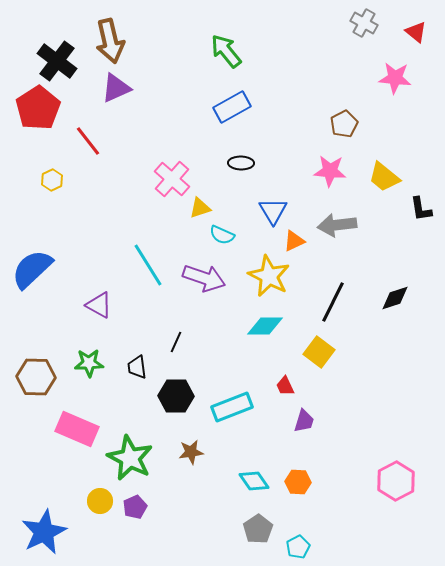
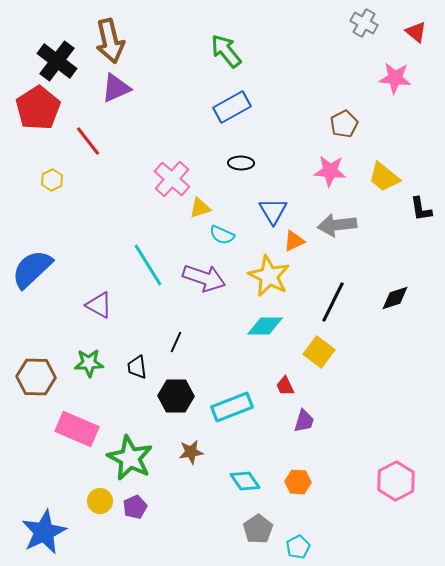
cyan diamond at (254, 481): moved 9 px left
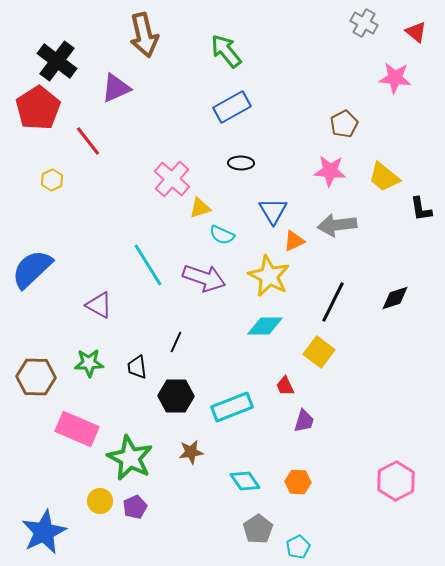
brown arrow at (110, 41): moved 34 px right, 6 px up
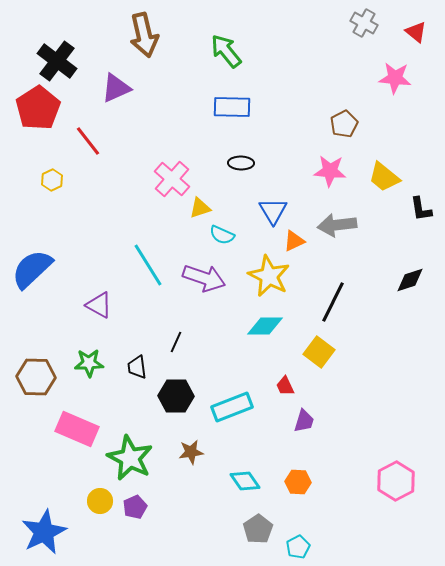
blue rectangle at (232, 107): rotated 30 degrees clockwise
black diamond at (395, 298): moved 15 px right, 18 px up
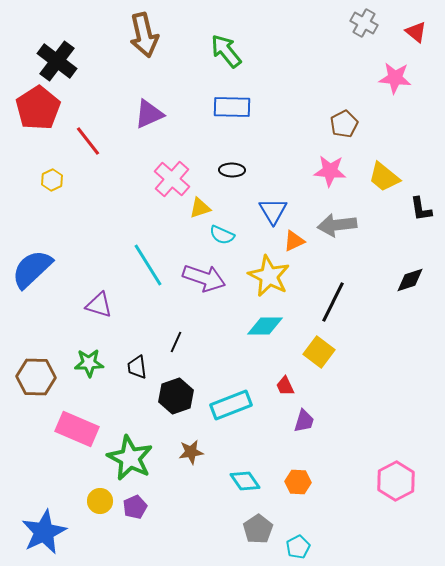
purple triangle at (116, 88): moved 33 px right, 26 px down
black ellipse at (241, 163): moved 9 px left, 7 px down
purple triangle at (99, 305): rotated 12 degrees counterclockwise
black hexagon at (176, 396): rotated 20 degrees counterclockwise
cyan rectangle at (232, 407): moved 1 px left, 2 px up
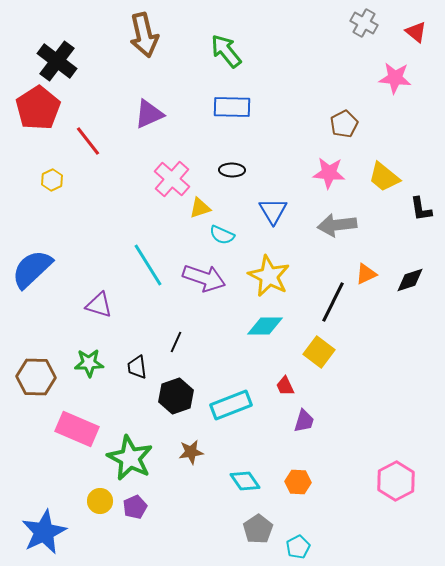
pink star at (330, 171): moved 1 px left, 2 px down
orange triangle at (294, 241): moved 72 px right, 33 px down
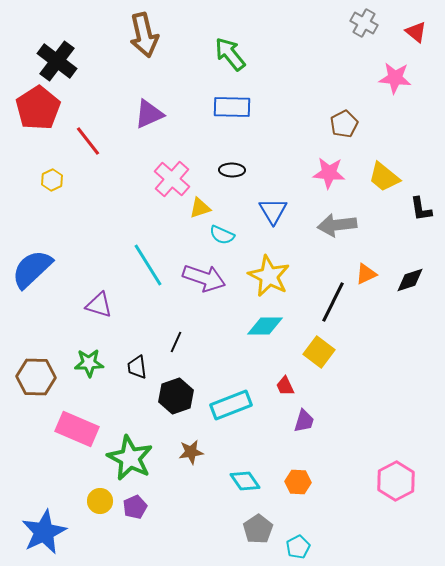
green arrow at (226, 51): moved 4 px right, 3 px down
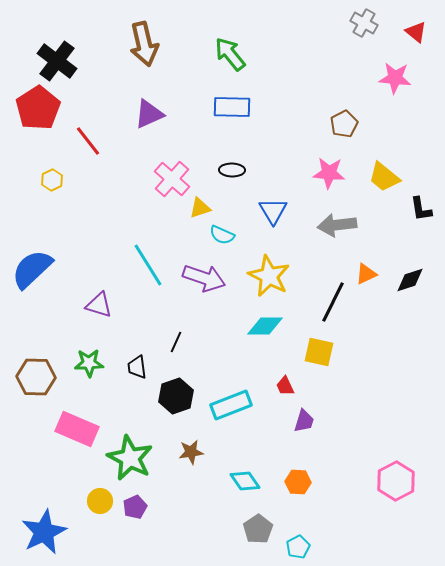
brown arrow at (144, 35): moved 9 px down
yellow square at (319, 352): rotated 24 degrees counterclockwise
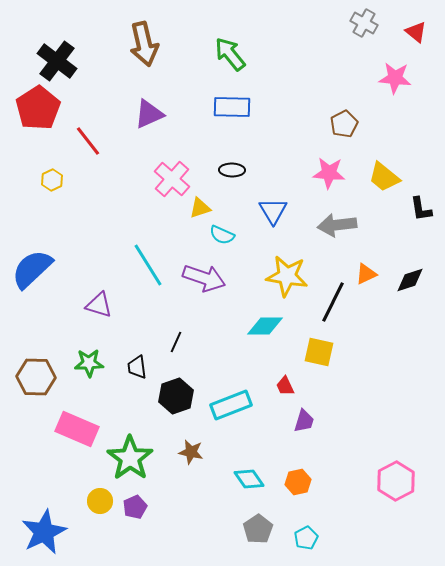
yellow star at (269, 276): moved 18 px right; rotated 18 degrees counterclockwise
brown star at (191, 452): rotated 20 degrees clockwise
green star at (130, 458): rotated 9 degrees clockwise
cyan diamond at (245, 481): moved 4 px right, 2 px up
orange hexagon at (298, 482): rotated 15 degrees counterclockwise
cyan pentagon at (298, 547): moved 8 px right, 9 px up
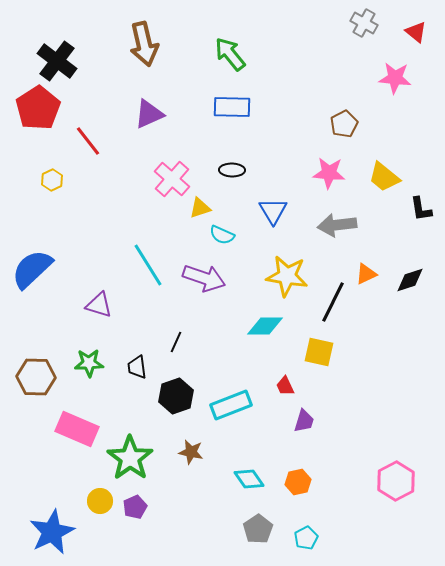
blue star at (44, 532): moved 8 px right
